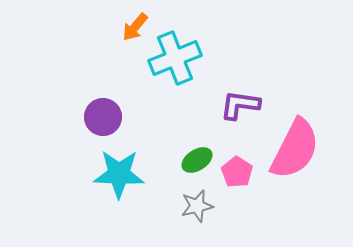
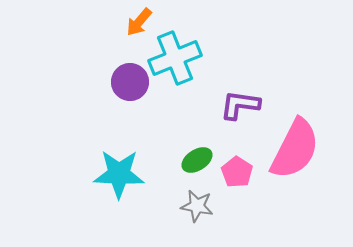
orange arrow: moved 4 px right, 5 px up
purple circle: moved 27 px right, 35 px up
gray star: rotated 24 degrees clockwise
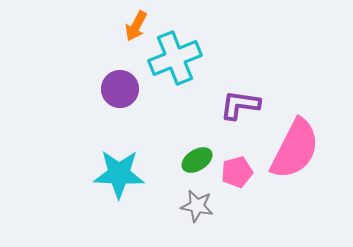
orange arrow: moved 3 px left, 4 px down; rotated 12 degrees counterclockwise
purple circle: moved 10 px left, 7 px down
pink pentagon: rotated 24 degrees clockwise
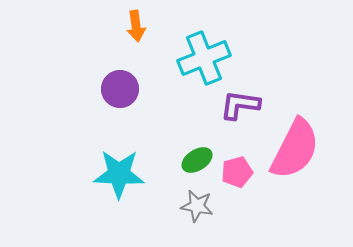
orange arrow: rotated 36 degrees counterclockwise
cyan cross: moved 29 px right
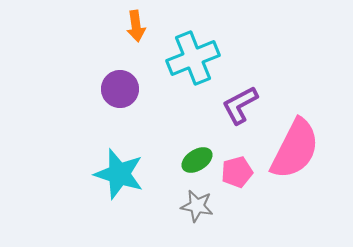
cyan cross: moved 11 px left
purple L-shape: rotated 36 degrees counterclockwise
cyan star: rotated 15 degrees clockwise
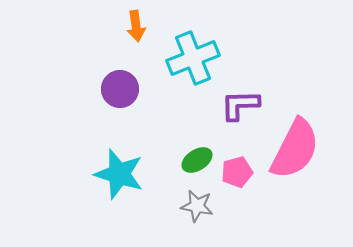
purple L-shape: rotated 27 degrees clockwise
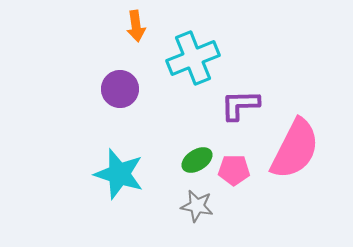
pink pentagon: moved 3 px left, 2 px up; rotated 16 degrees clockwise
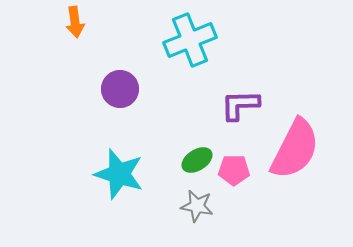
orange arrow: moved 61 px left, 4 px up
cyan cross: moved 3 px left, 18 px up
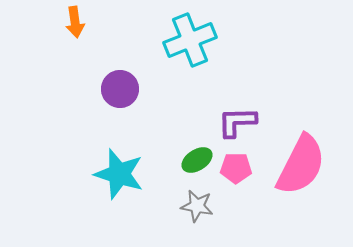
purple L-shape: moved 3 px left, 17 px down
pink semicircle: moved 6 px right, 16 px down
pink pentagon: moved 2 px right, 2 px up
